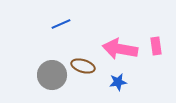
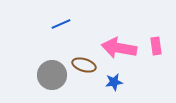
pink arrow: moved 1 px left, 1 px up
brown ellipse: moved 1 px right, 1 px up
blue star: moved 4 px left
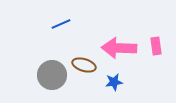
pink arrow: rotated 8 degrees counterclockwise
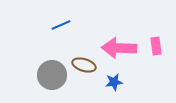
blue line: moved 1 px down
